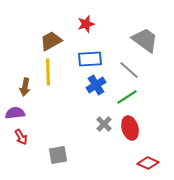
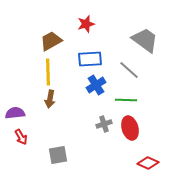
brown arrow: moved 25 px right, 12 px down
green line: moved 1 px left, 3 px down; rotated 35 degrees clockwise
gray cross: rotated 28 degrees clockwise
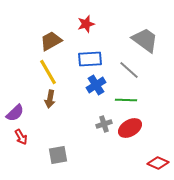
yellow line: rotated 28 degrees counterclockwise
purple semicircle: rotated 144 degrees clockwise
red ellipse: rotated 75 degrees clockwise
red diamond: moved 10 px right
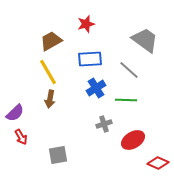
blue cross: moved 3 px down
red ellipse: moved 3 px right, 12 px down
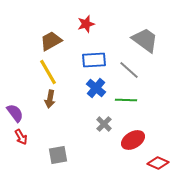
blue rectangle: moved 4 px right, 1 px down
blue cross: rotated 18 degrees counterclockwise
purple semicircle: rotated 84 degrees counterclockwise
gray cross: rotated 28 degrees counterclockwise
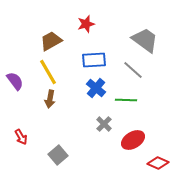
gray line: moved 4 px right
purple semicircle: moved 32 px up
gray square: rotated 30 degrees counterclockwise
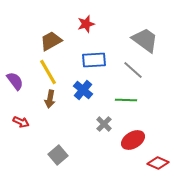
blue cross: moved 13 px left, 2 px down
red arrow: moved 15 px up; rotated 35 degrees counterclockwise
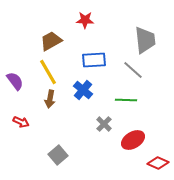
red star: moved 1 px left, 4 px up; rotated 18 degrees clockwise
gray trapezoid: rotated 48 degrees clockwise
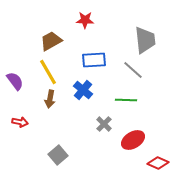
red arrow: moved 1 px left; rotated 14 degrees counterclockwise
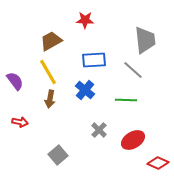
blue cross: moved 2 px right
gray cross: moved 5 px left, 6 px down
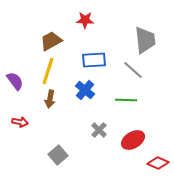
yellow line: moved 1 px up; rotated 48 degrees clockwise
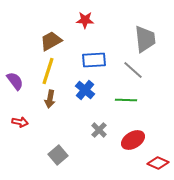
gray trapezoid: moved 1 px up
